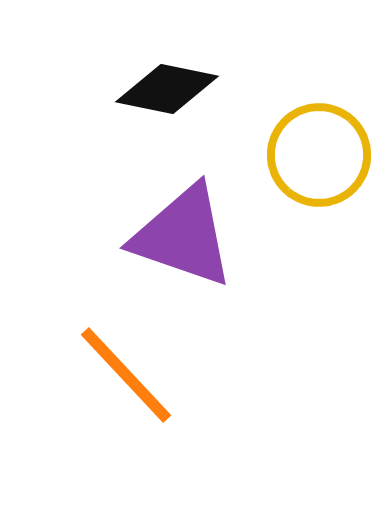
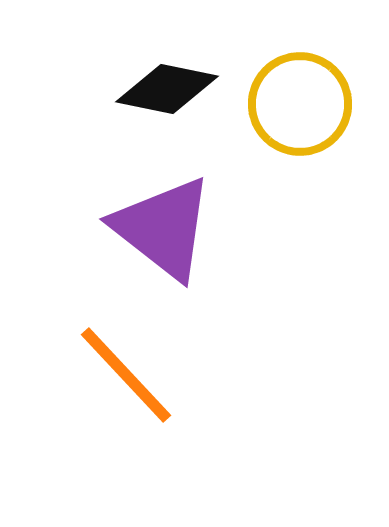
yellow circle: moved 19 px left, 51 px up
purple triangle: moved 20 px left, 8 px up; rotated 19 degrees clockwise
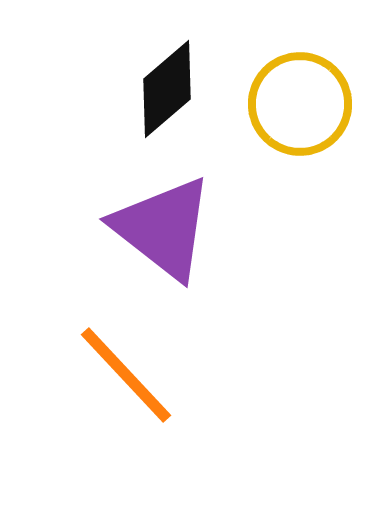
black diamond: rotated 52 degrees counterclockwise
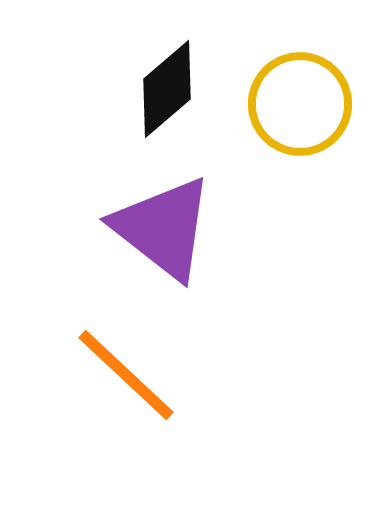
orange line: rotated 4 degrees counterclockwise
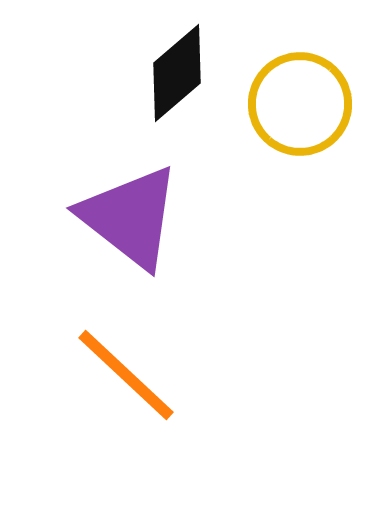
black diamond: moved 10 px right, 16 px up
purple triangle: moved 33 px left, 11 px up
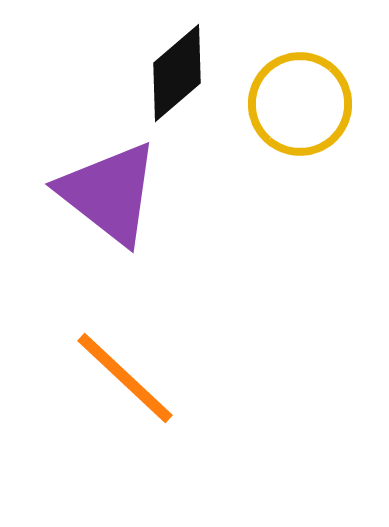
purple triangle: moved 21 px left, 24 px up
orange line: moved 1 px left, 3 px down
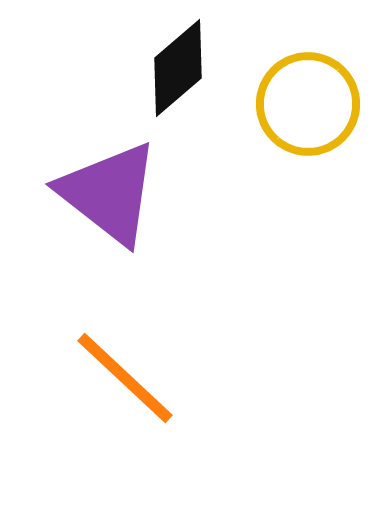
black diamond: moved 1 px right, 5 px up
yellow circle: moved 8 px right
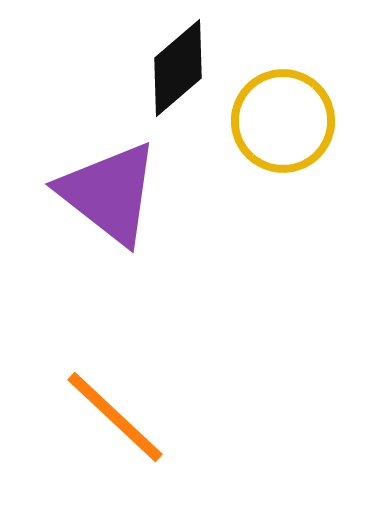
yellow circle: moved 25 px left, 17 px down
orange line: moved 10 px left, 39 px down
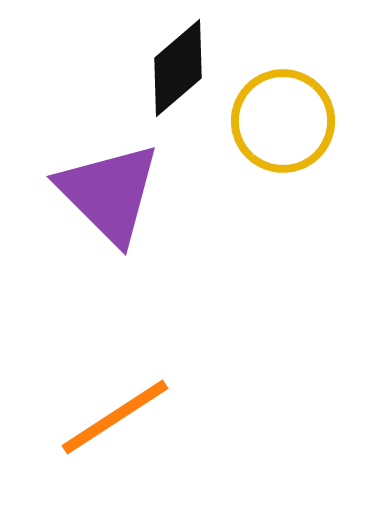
purple triangle: rotated 7 degrees clockwise
orange line: rotated 76 degrees counterclockwise
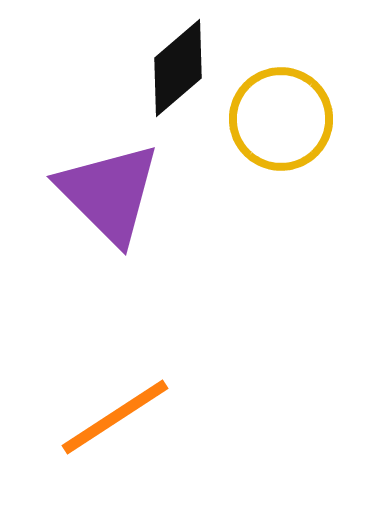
yellow circle: moved 2 px left, 2 px up
